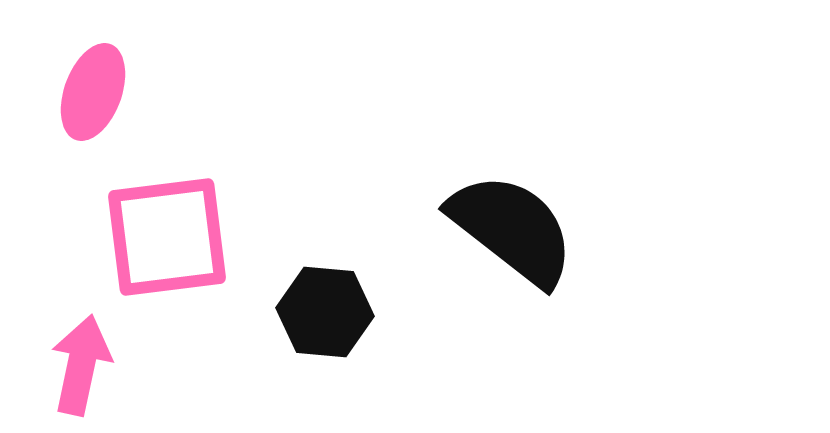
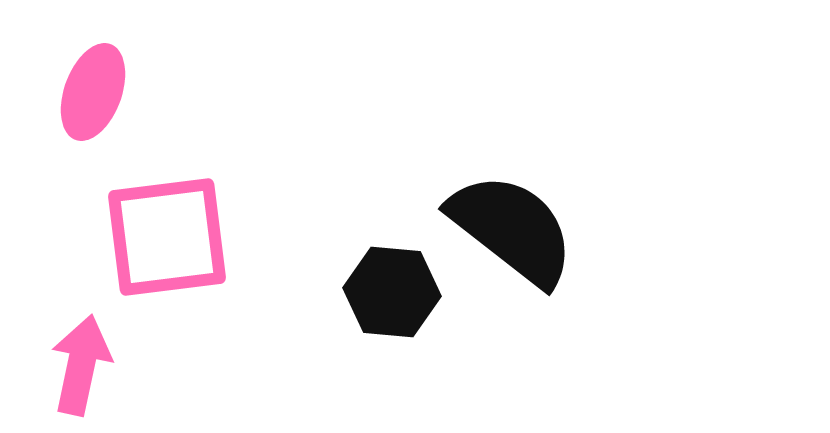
black hexagon: moved 67 px right, 20 px up
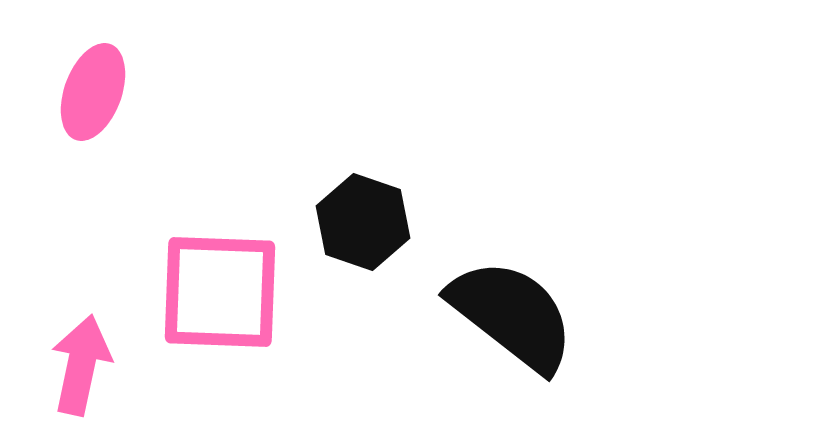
black semicircle: moved 86 px down
pink square: moved 53 px right, 55 px down; rotated 9 degrees clockwise
black hexagon: moved 29 px left, 70 px up; rotated 14 degrees clockwise
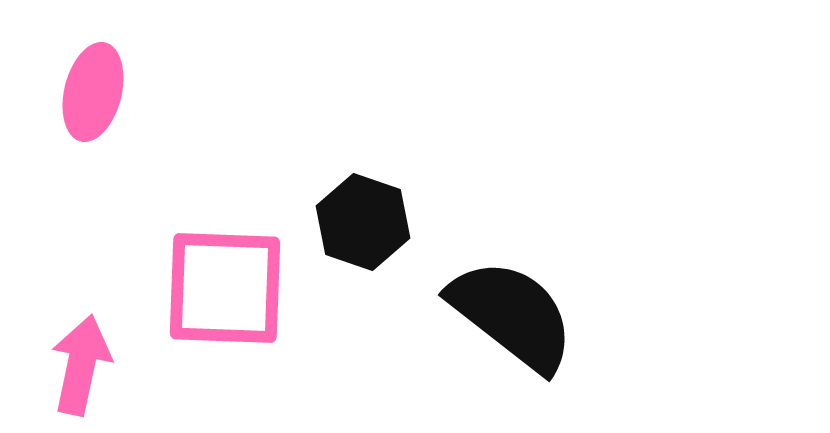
pink ellipse: rotated 6 degrees counterclockwise
pink square: moved 5 px right, 4 px up
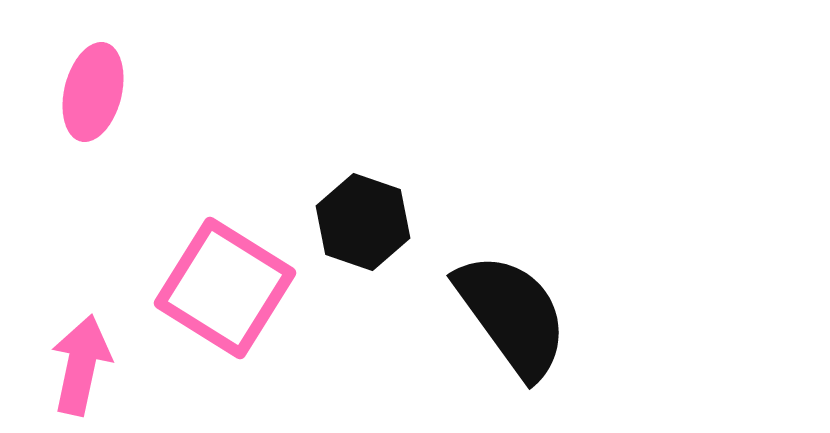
pink square: rotated 30 degrees clockwise
black semicircle: rotated 16 degrees clockwise
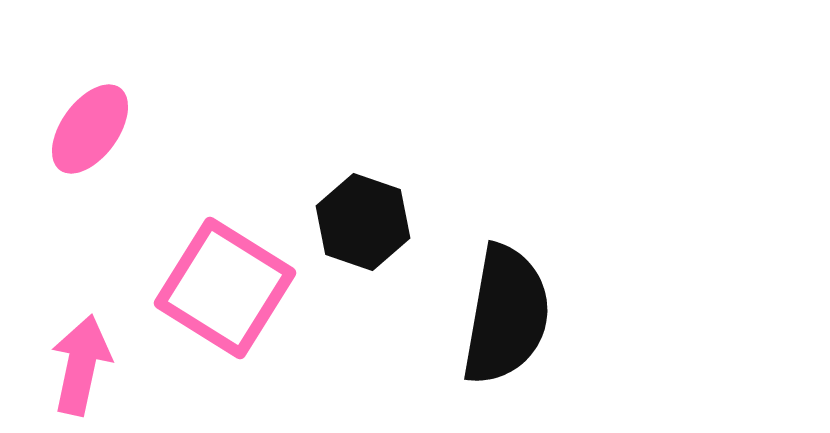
pink ellipse: moved 3 px left, 37 px down; rotated 22 degrees clockwise
black semicircle: moved 6 px left; rotated 46 degrees clockwise
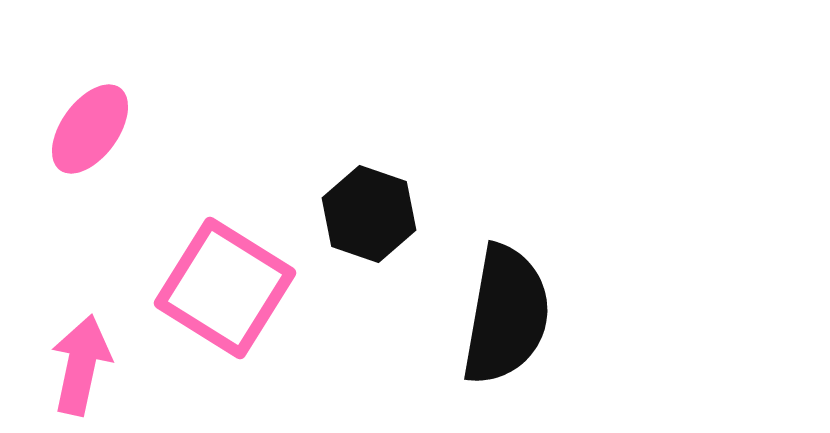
black hexagon: moved 6 px right, 8 px up
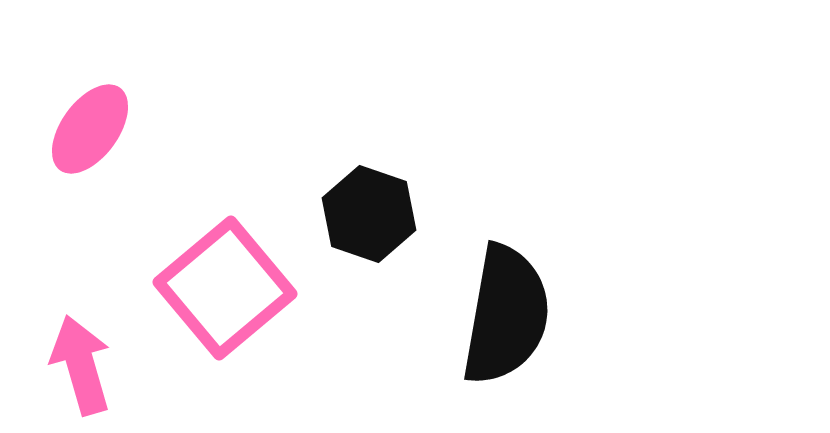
pink square: rotated 18 degrees clockwise
pink arrow: rotated 28 degrees counterclockwise
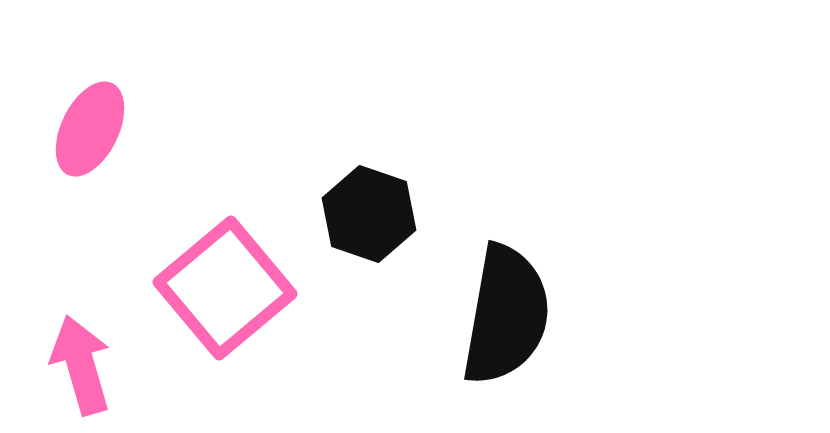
pink ellipse: rotated 10 degrees counterclockwise
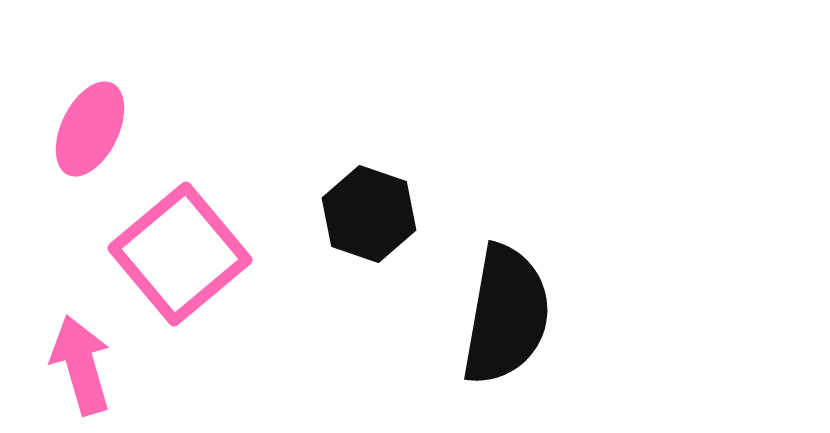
pink square: moved 45 px left, 34 px up
